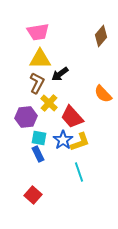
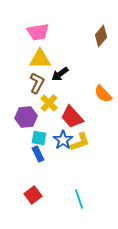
cyan line: moved 27 px down
red square: rotated 12 degrees clockwise
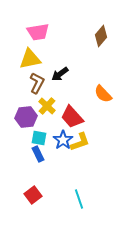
yellow triangle: moved 10 px left; rotated 10 degrees counterclockwise
yellow cross: moved 2 px left, 3 px down
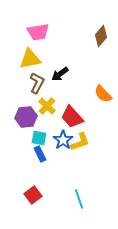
blue rectangle: moved 2 px right
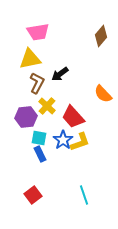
red trapezoid: moved 1 px right
cyan line: moved 5 px right, 4 px up
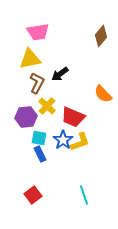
red trapezoid: rotated 25 degrees counterclockwise
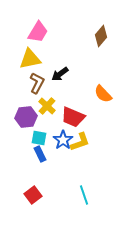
pink trapezoid: rotated 50 degrees counterclockwise
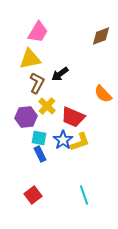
brown diamond: rotated 30 degrees clockwise
